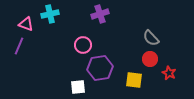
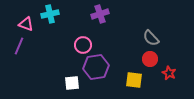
purple hexagon: moved 4 px left, 1 px up
white square: moved 6 px left, 4 px up
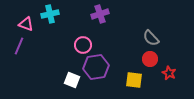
white square: moved 3 px up; rotated 28 degrees clockwise
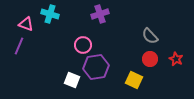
cyan cross: rotated 30 degrees clockwise
gray semicircle: moved 1 px left, 2 px up
red star: moved 7 px right, 14 px up
yellow square: rotated 18 degrees clockwise
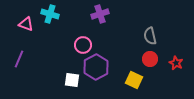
gray semicircle: rotated 30 degrees clockwise
purple line: moved 13 px down
red star: moved 4 px down
purple hexagon: rotated 20 degrees counterclockwise
white square: rotated 14 degrees counterclockwise
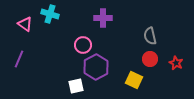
purple cross: moved 3 px right, 4 px down; rotated 18 degrees clockwise
pink triangle: moved 1 px left; rotated 14 degrees clockwise
white square: moved 4 px right, 6 px down; rotated 21 degrees counterclockwise
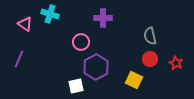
pink circle: moved 2 px left, 3 px up
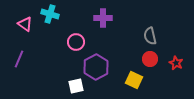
pink circle: moved 5 px left
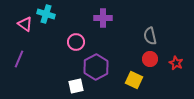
cyan cross: moved 4 px left
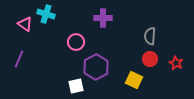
gray semicircle: rotated 18 degrees clockwise
